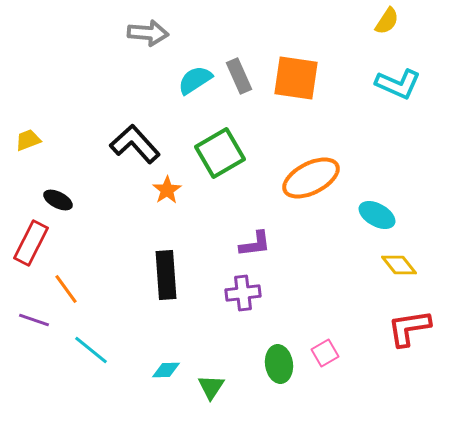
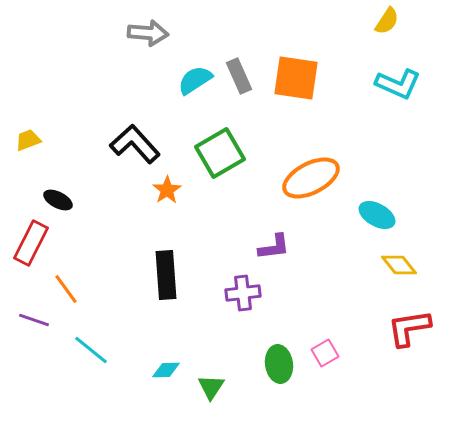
purple L-shape: moved 19 px right, 3 px down
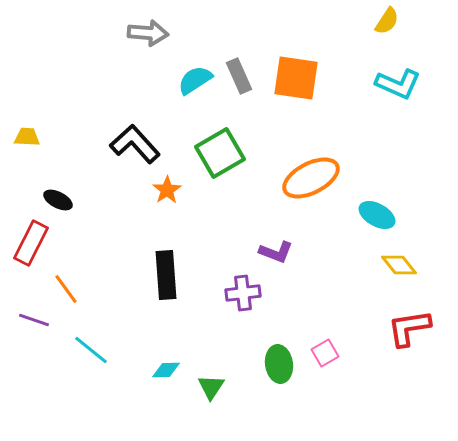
yellow trapezoid: moved 1 px left, 3 px up; rotated 24 degrees clockwise
purple L-shape: moved 2 px right, 5 px down; rotated 28 degrees clockwise
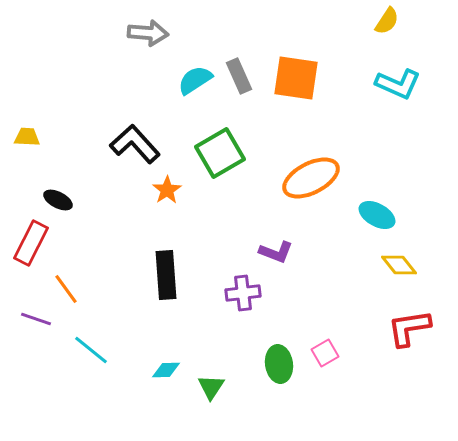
purple line: moved 2 px right, 1 px up
